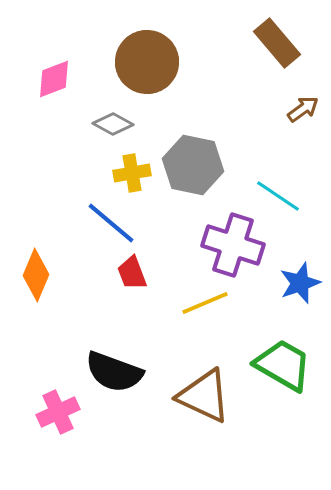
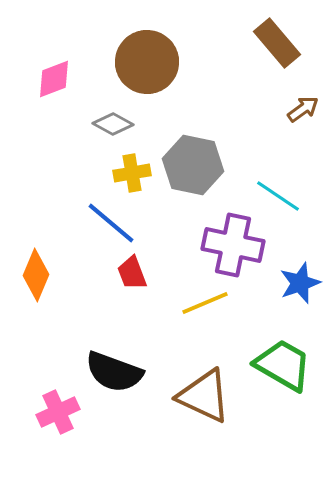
purple cross: rotated 6 degrees counterclockwise
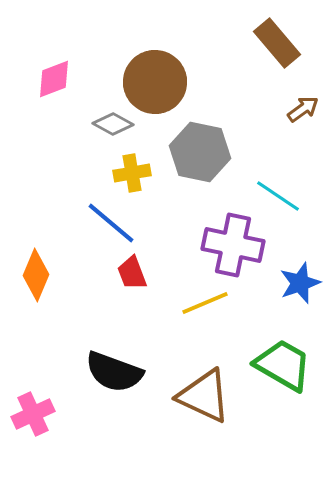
brown circle: moved 8 px right, 20 px down
gray hexagon: moved 7 px right, 13 px up
pink cross: moved 25 px left, 2 px down
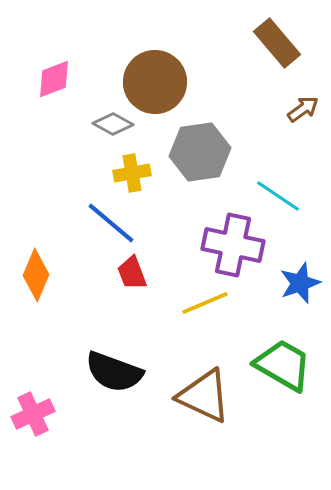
gray hexagon: rotated 20 degrees counterclockwise
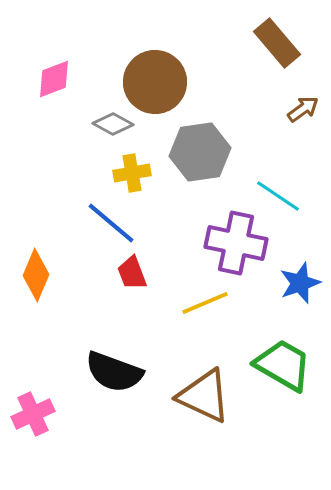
purple cross: moved 3 px right, 2 px up
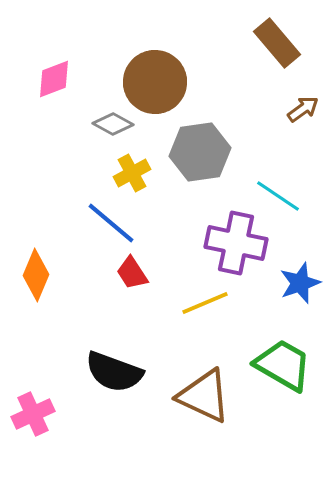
yellow cross: rotated 18 degrees counterclockwise
red trapezoid: rotated 12 degrees counterclockwise
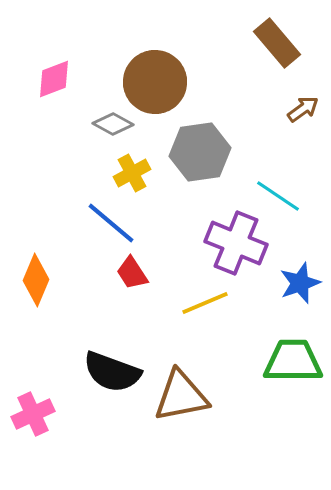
purple cross: rotated 10 degrees clockwise
orange diamond: moved 5 px down
green trapezoid: moved 10 px right, 4 px up; rotated 30 degrees counterclockwise
black semicircle: moved 2 px left
brown triangle: moved 23 px left; rotated 36 degrees counterclockwise
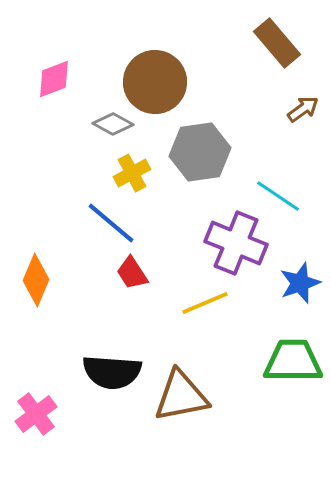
black semicircle: rotated 16 degrees counterclockwise
pink cross: moved 3 px right; rotated 12 degrees counterclockwise
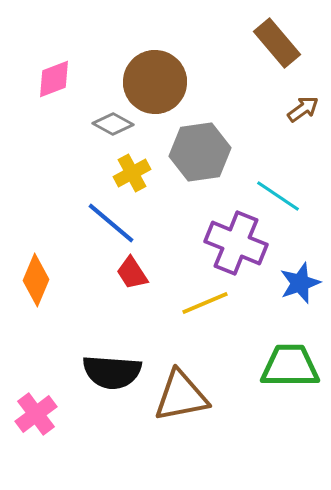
green trapezoid: moved 3 px left, 5 px down
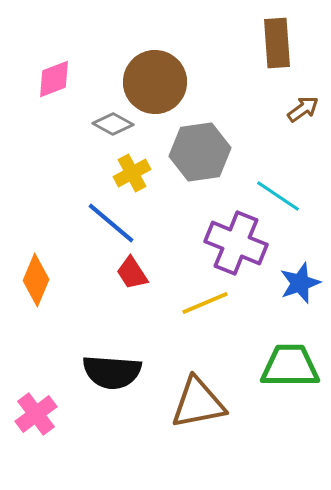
brown rectangle: rotated 36 degrees clockwise
brown triangle: moved 17 px right, 7 px down
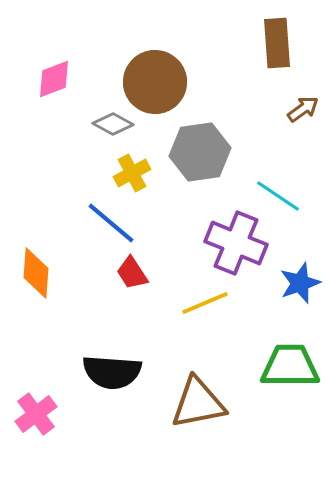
orange diamond: moved 7 px up; rotated 18 degrees counterclockwise
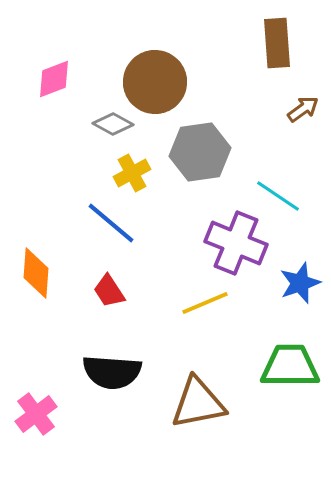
red trapezoid: moved 23 px left, 18 px down
